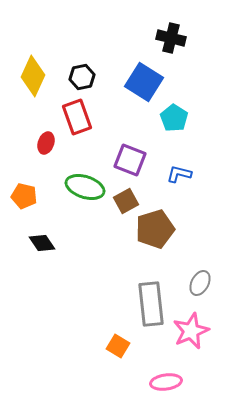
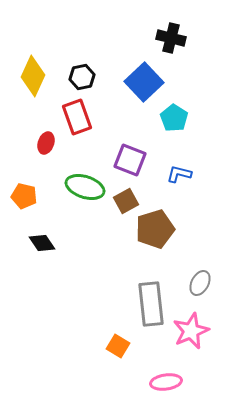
blue square: rotated 15 degrees clockwise
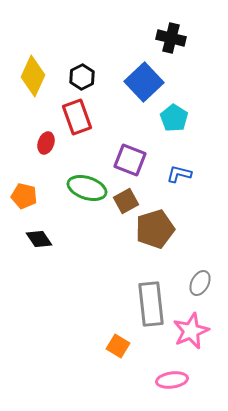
black hexagon: rotated 15 degrees counterclockwise
green ellipse: moved 2 px right, 1 px down
black diamond: moved 3 px left, 4 px up
pink ellipse: moved 6 px right, 2 px up
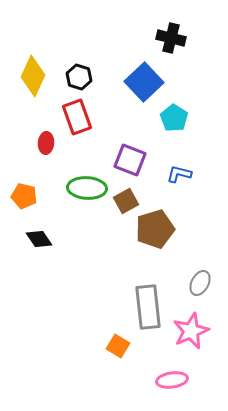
black hexagon: moved 3 px left; rotated 15 degrees counterclockwise
red ellipse: rotated 15 degrees counterclockwise
green ellipse: rotated 15 degrees counterclockwise
gray rectangle: moved 3 px left, 3 px down
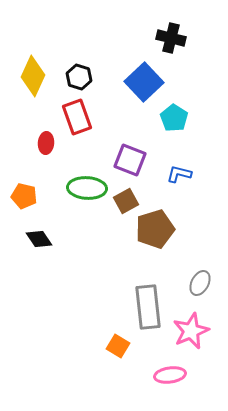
pink ellipse: moved 2 px left, 5 px up
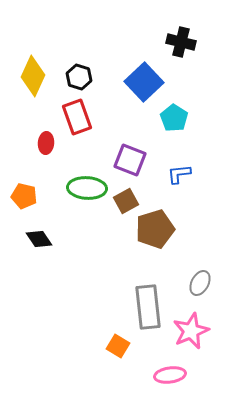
black cross: moved 10 px right, 4 px down
blue L-shape: rotated 20 degrees counterclockwise
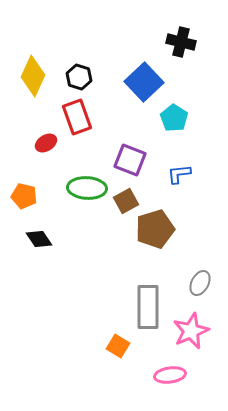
red ellipse: rotated 55 degrees clockwise
gray rectangle: rotated 6 degrees clockwise
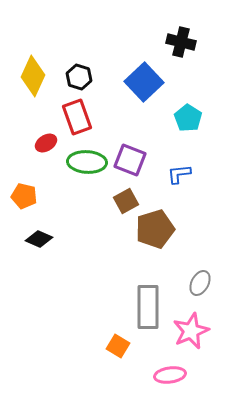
cyan pentagon: moved 14 px right
green ellipse: moved 26 px up
black diamond: rotated 32 degrees counterclockwise
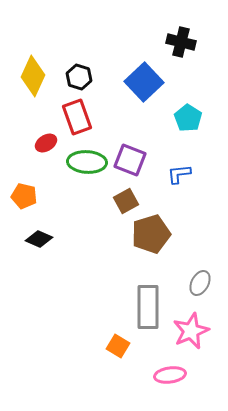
brown pentagon: moved 4 px left, 5 px down
